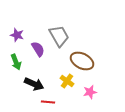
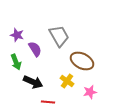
purple semicircle: moved 3 px left
black arrow: moved 1 px left, 2 px up
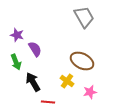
gray trapezoid: moved 25 px right, 19 px up
black arrow: rotated 144 degrees counterclockwise
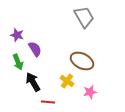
green arrow: moved 2 px right
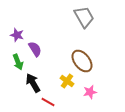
brown ellipse: rotated 25 degrees clockwise
black arrow: moved 1 px down
red line: rotated 24 degrees clockwise
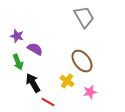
purple star: moved 1 px down
purple semicircle: rotated 28 degrees counterclockwise
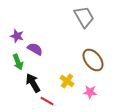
brown ellipse: moved 11 px right, 1 px up
pink star: rotated 16 degrees clockwise
red line: moved 1 px left, 1 px up
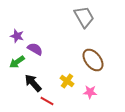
green arrow: moved 1 px left; rotated 77 degrees clockwise
black arrow: rotated 12 degrees counterclockwise
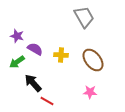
yellow cross: moved 6 px left, 26 px up; rotated 32 degrees counterclockwise
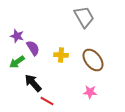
purple semicircle: moved 2 px left, 1 px up; rotated 28 degrees clockwise
